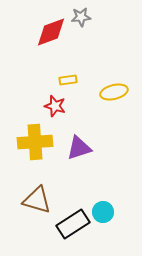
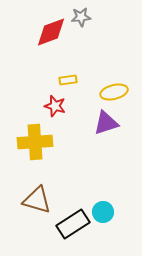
purple triangle: moved 27 px right, 25 px up
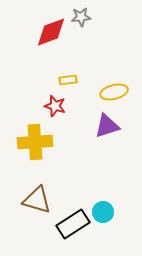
purple triangle: moved 1 px right, 3 px down
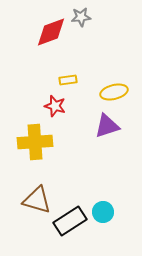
black rectangle: moved 3 px left, 3 px up
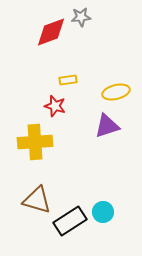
yellow ellipse: moved 2 px right
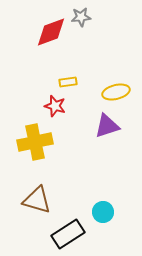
yellow rectangle: moved 2 px down
yellow cross: rotated 8 degrees counterclockwise
black rectangle: moved 2 px left, 13 px down
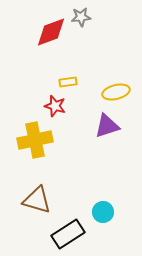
yellow cross: moved 2 px up
